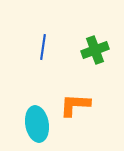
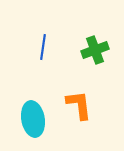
orange L-shape: moved 4 px right; rotated 80 degrees clockwise
cyan ellipse: moved 4 px left, 5 px up
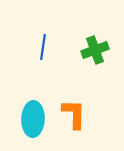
orange L-shape: moved 5 px left, 9 px down; rotated 8 degrees clockwise
cyan ellipse: rotated 12 degrees clockwise
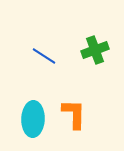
blue line: moved 1 px right, 9 px down; rotated 65 degrees counterclockwise
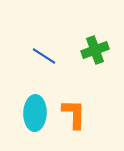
cyan ellipse: moved 2 px right, 6 px up
